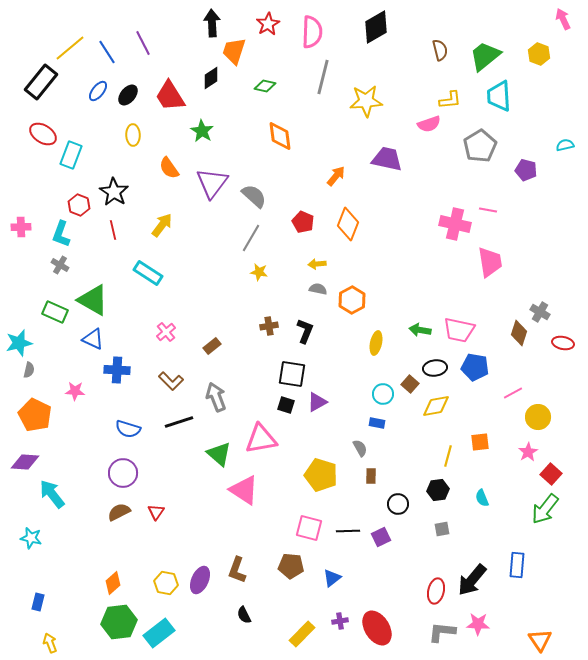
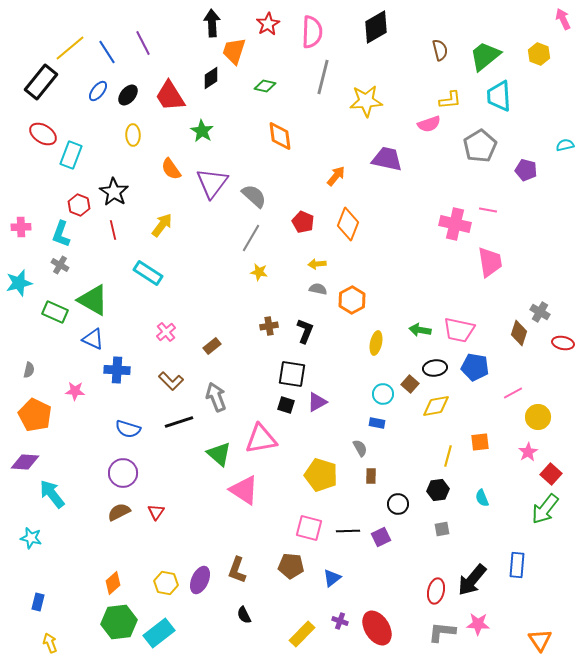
orange semicircle at (169, 168): moved 2 px right, 1 px down
cyan star at (19, 343): moved 60 px up
purple cross at (340, 621): rotated 28 degrees clockwise
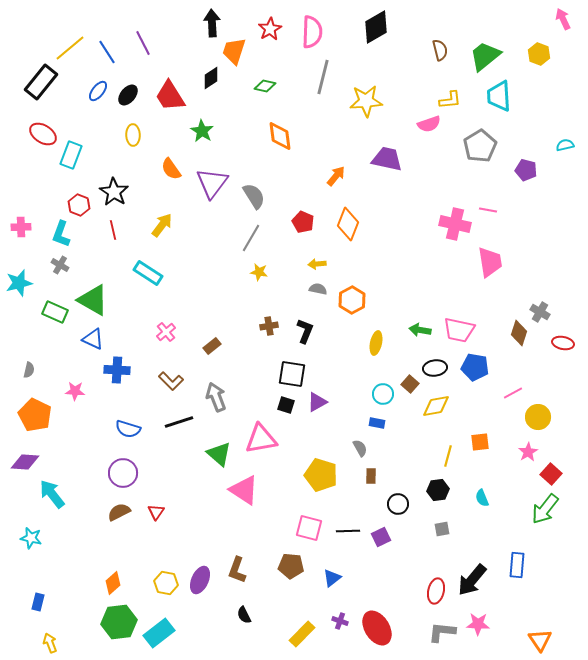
red star at (268, 24): moved 2 px right, 5 px down
gray semicircle at (254, 196): rotated 16 degrees clockwise
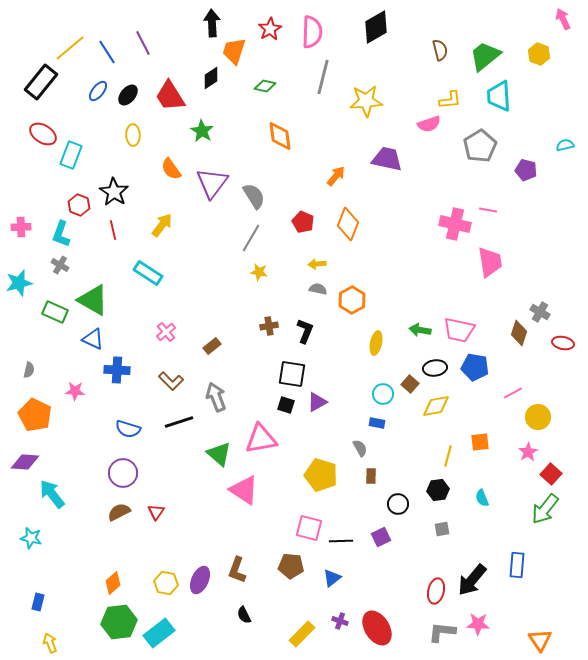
black line at (348, 531): moved 7 px left, 10 px down
